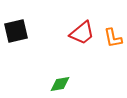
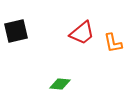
orange L-shape: moved 5 px down
green diamond: rotated 15 degrees clockwise
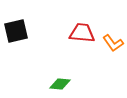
red trapezoid: rotated 136 degrees counterclockwise
orange L-shape: rotated 25 degrees counterclockwise
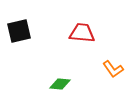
black square: moved 3 px right
orange L-shape: moved 26 px down
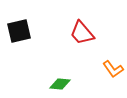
red trapezoid: rotated 136 degrees counterclockwise
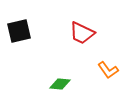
red trapezoid: rotated 24 degrees counterclockwise
orange L-shape: moved 5 px left, 1 px down
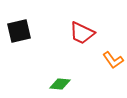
orange L-shape: moved 5 px right, 10 px up
